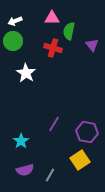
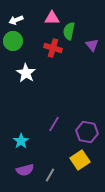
white arrow: moved 1 px right, 1 px up
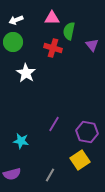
green circle: moved 1 px down
cyan star: rotated 28 degrees counterclockwise
purple semicircle: moved 13 px left, 4 px down
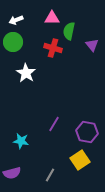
purple semicircle: moved 1 px up
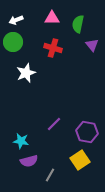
green semicircle: moved 9 px right, 7 px up
white star: rotated 18 degrees clockwise
purple line: rotated 14 degrees clockwise
purple semicircle: moved 17 px right, 12 px up
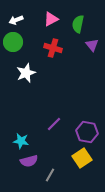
pink triangle: moved 1 px left, 1 px down; rotated 28 degrees counterclockwise
yellow square: moved 2 px right, 2 px up
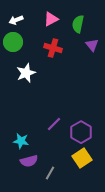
purple hexagon: moved 6 px left; rotated 20 degrees clockwise
gray line: moved 2 px up
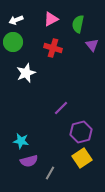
purple line: moved 7 px right, 16 px up
purple hexagon: rotated 15 degrees clockwise
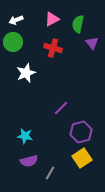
pink triangle: moved 1 px right
purple triangle: moved 2 px up
cyan star: moved 4 px right, 5 px up
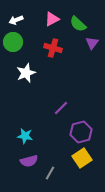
green semicircle: rotated 60 degrees counterclockwise
purple triangle: rotated 16 degrees clockwise
